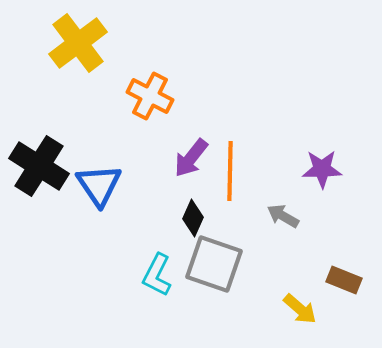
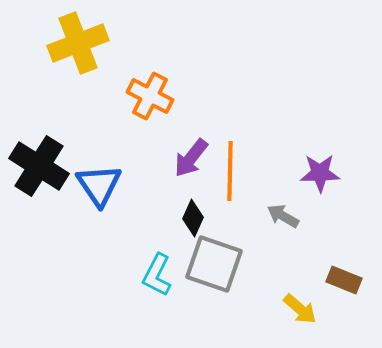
yellow cross: rotated 16 degrees clockwise
purple star: moved 2 px left, 4 px down
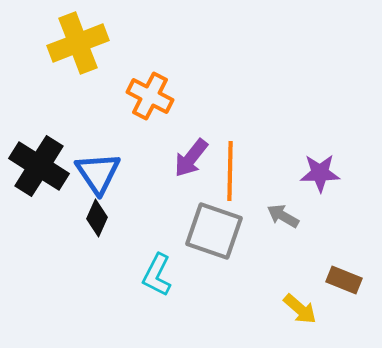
blue triangle: moved 1 px left, 12 px up
black diamond: moved 96 px left
gray square: moved 33 px up
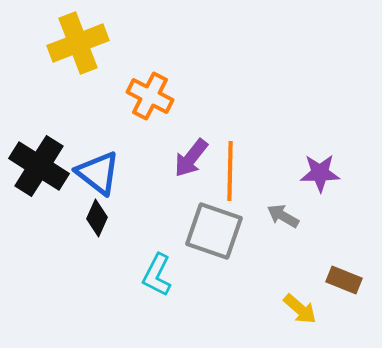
blue triangle: rotated 18 degrees counterclockwise
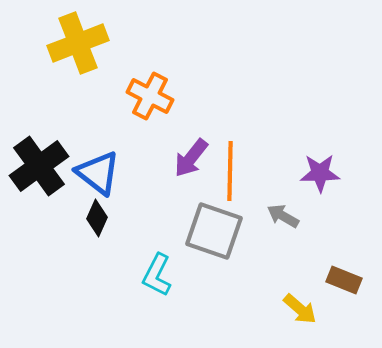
black cross: rotated 22 degrees clockwise
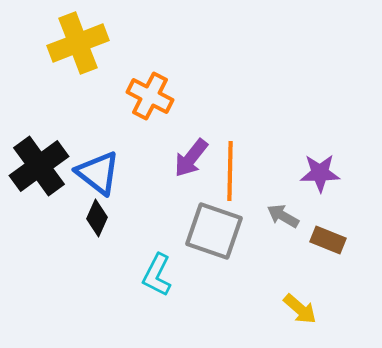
brown rectangle: moved 16 px left, 40 px up
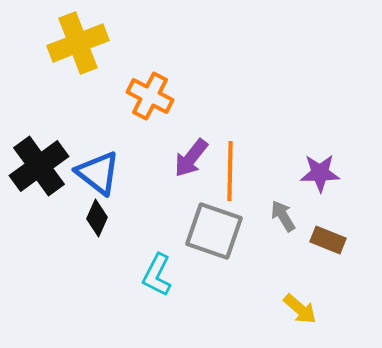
gray arrow: rotated 28 degrees clockwise
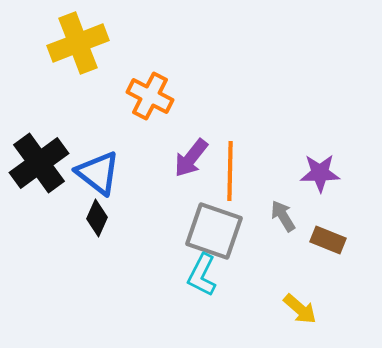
black cross: moved 3 px up
cyan L-shape: moved 45 px right
